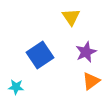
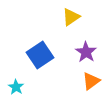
yellow triangle: rotated 30 degrees clockwise
purple star: rotated 15 degrees counterclockwise
cyan star: rotated 28 degrees clockwise
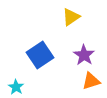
purple star: moved 2 px left, 3 px down
orange triangle: rotated 18 degrees clockwise
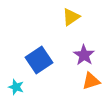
blue square: moved 1 px left, 5 px down
cyan star: rotated 14 degrees counterclockwise
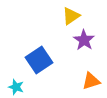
yellow triangle: moved 1 px up
purple star: moved 15 px up
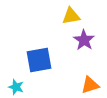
yellow triangle: rotated 24 degrees clockwise
blue square: rotated 24 degrees clockwise
orange triangle: moved 1 px left, 4 px down
